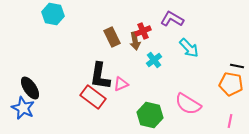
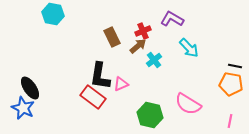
brown arrow: moved 3 px right, 5 px down; rotated 120 degrees counterclockwise
black line: moved 2 px left
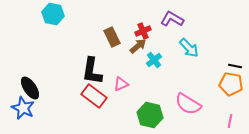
black L-shape: moved 8 px left, 5 px up
red rectangle: moved 1 px right, 1 px up
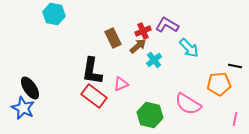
cyan hexagon: moved 1 px right
purple L-shape: moved 5 px left, 6 px down
brown rectangle: moved 1 px right, 1 px down
orange pentagon: moved 12 px left; rotated 15 degrees counterclockwise
pink line: moved 5 px right, 2 px up
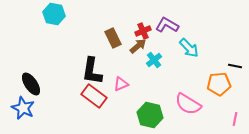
black ellipse: moved 1 px right, 4 px up
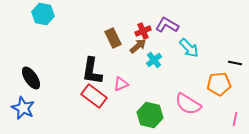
cyan hexagon: moved 11 px left
black line: moved 3 px up
black ellipse: moved 6 px up
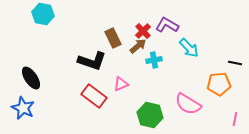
red cross: rotated 21 degrees counterclockwise
cyan cross: rotated 28 degrees clockwise
black L-shape: moved 10 px up; rotated 80 degrees counterclockwise
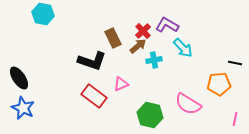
cyan arrow: moved 6 px left
black ellipse: moved 12 px left
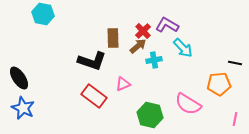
brown rectangle: rotated 24 degrees clockwise
pink triangle: moved 2 px right
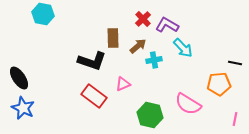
red cross: moved 12 px up
